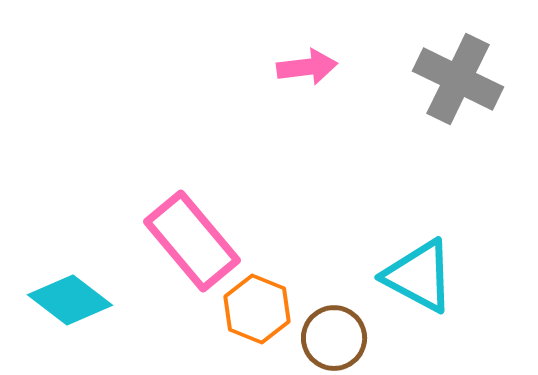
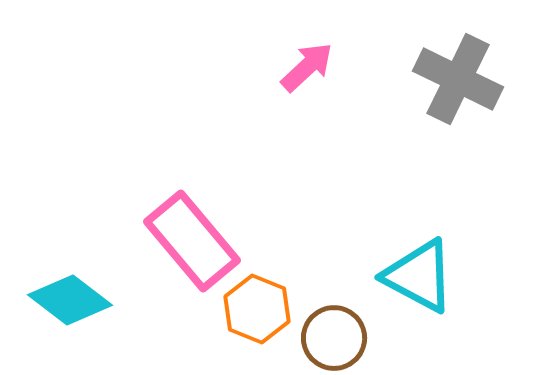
pink arrow: rotated 36 degrees counterclockwise
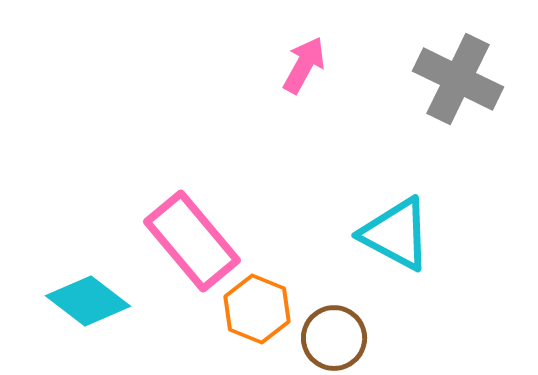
pink arrow: moved 3 px left, 2 px up; rotated 18 degrees counterclockwise
cyan triangle: moved 23 px left, 42 px up
cyan diamond: moved 18 px right, 1 px down
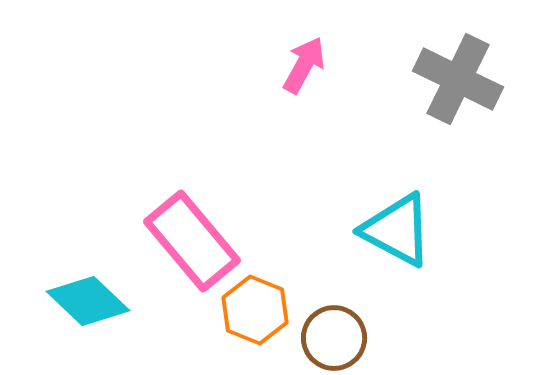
cyan triangle: moved 1 px right, 4 px up
cyan diamond: rotated 6 degrees clockwise
orange hexagon: moved 2 px left, 1 px down
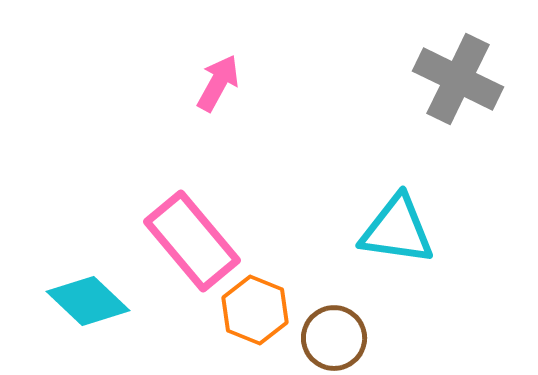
pink arrow: moved 86 px left, 18 px down
cyan triangle: rotated 20 degrees counterclockwise
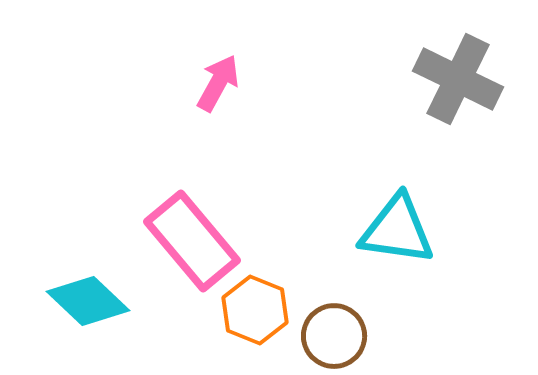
brown circle: moved 2 px up
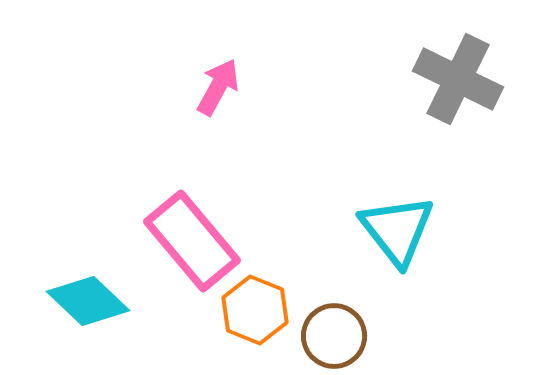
pink arrow: moved 4 px down
cyan triangle: rotated 44 degrees clockwise
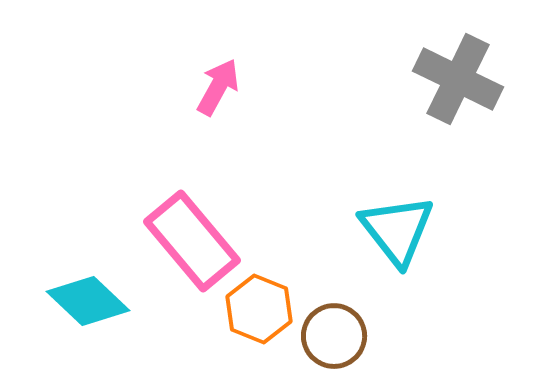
orange hexagon: moved 4 px right, 1 px up
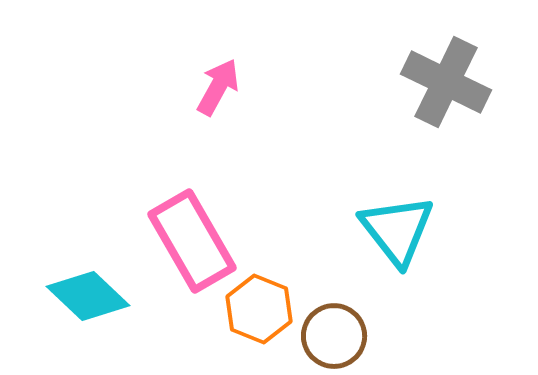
gray cross: moved 12 px left, 3 px down
pink rectangle: rotated 10 degrees clockwise
cyan diamond: moved 5 px up
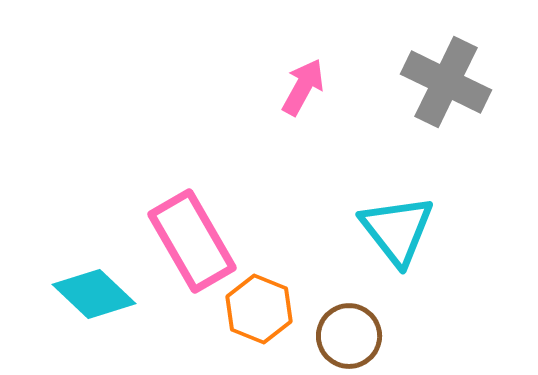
pink arrow: moved 85 px right
cyan diamond: moved 6 px right, 2 px up
brown circle: moved 15 px right
